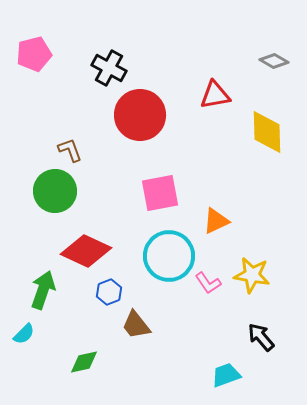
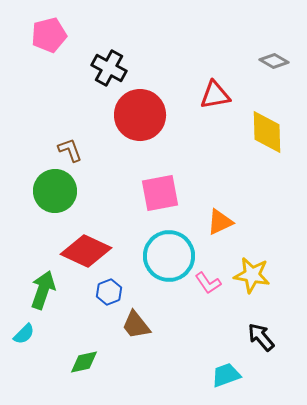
pink pentagon: moved 15 px right, 19 px up
orange triangle: moved 4 px right, 1 px down
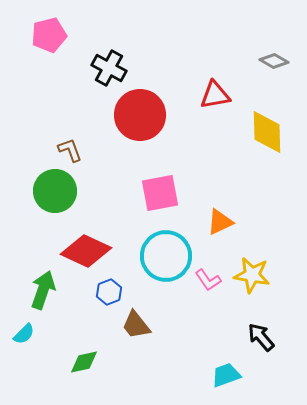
cyan circle: moved 3 px left
pink L-shape: moved 3 px up
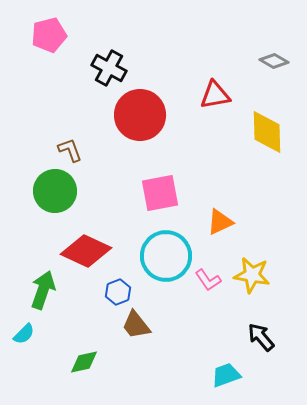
blue hexagon: moved 9 px right
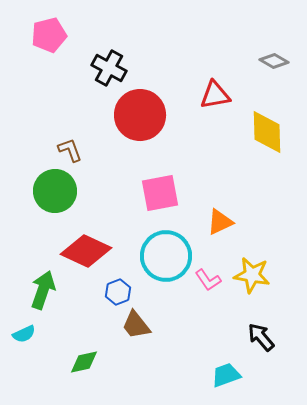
cyan semicircle: rotated 20 degrees clockwise
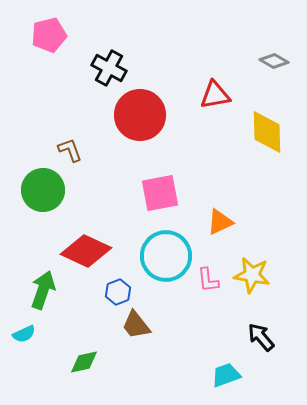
green circle: moved 12 px left, 1 px up
pink L-shape: rotated 28 degrees clockwise
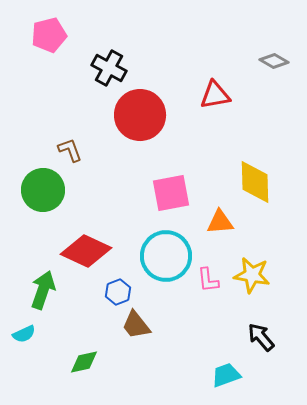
yellow diamond: moved 12 px left, 50 px down
pink square: moved 11 px right
orange triangle: rotated 20 degrees clockwise
